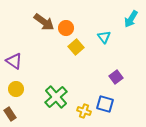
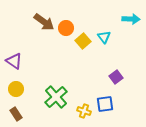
cyan arrow: rotated 120 degrees counterclockwise
yellow square: moved 7 px right, 6 px up
blue square: rotated 24 degrees counterclockwise
brown rectangle: moved 6 px right
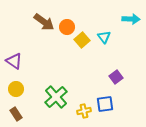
orange circle: moved 1 px right, 1 px up
yellow square: moved 1 px left, 1 px up
yellow cross: rotated 32 degrees counterclockwise
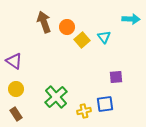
brown arrow: rotated 145 degrees counterclockwise
purple square: rotated 32 degrees clockwise
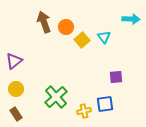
orange circle: moved 1 px left
purple triangle: rotated 48 degrees clockwise
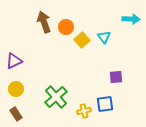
purple triangle: rotated 12 degrees clockwise
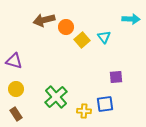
brown arrow: moved 2 px up; rotated 85 degrees counterclockwise
purple triangle: rotated 42 degrees clockwise
yellow cross: rotated 16 degrees clockwise
